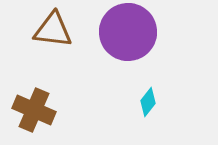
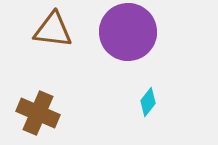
brown cross: moved 4 px right, 3 px down
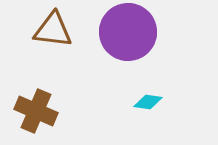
cyan diamond: rotated 60 degrees clockwise
brown cross: moved 2 px left, 2 px up
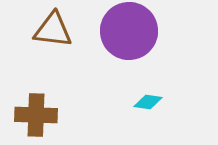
purple circle: moved 1 px right, 1 px up
brown cross: moved 4 px down; rotated 21 degrees counterclockwise
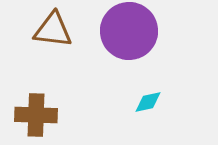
cyan diamond: rotated 20 degrees counterclockwise
